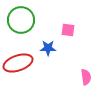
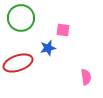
green circle: moved 2 px up
pink square: moved 5 px left
blue star: rotated 14 degrees counterclockwise
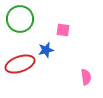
green circle: moved 1 px left, 1 px down
blue star: moved 2 px left, 2 px down
red ellipse: moved 2 px right, 1 px down
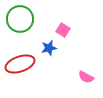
pink square: rotated 24 degrees clockwise
blue star: moved 3 px right, 2 px up
pink semicircle: rotated 126 degrees clockwise
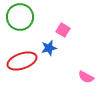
green circle: moved 2 px up
red ellipse: moved 2 px right, 3 px up
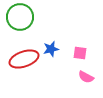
pink square: moved 17 px right, 23 px down; rotated 24 degrees counterclockwise
blue star: moved 2 px right, 1 px down
red ellipse: moved 2 px right, 2 px up
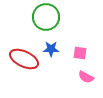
green circle: moved 26 px right
blue star: rotated 14 degrees clockwise
red ellipse: rotated 44 degrees clockwise
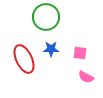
red ellipse: rotated 40 degrees clockwise
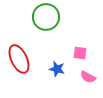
blue star: moved 6 px right, 20 px down; rotated 14 degrees clockwise
red ellipse: moved 5 px left
pink semicircle: moved 2 px right
